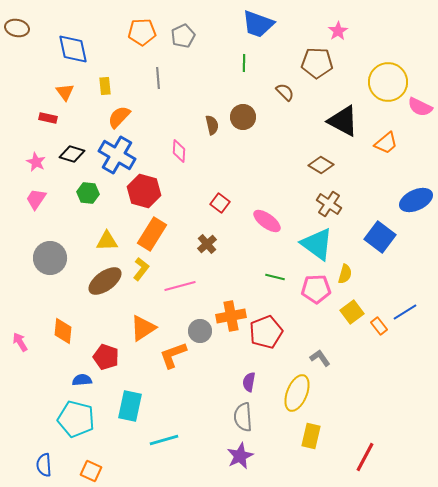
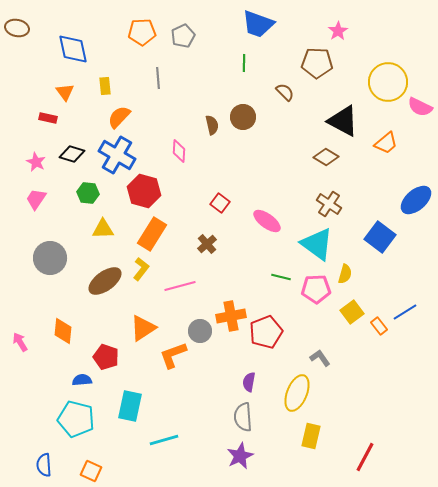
brown diamond at (321, 165): moved 5 px right, 8 px up
blue ellipse at (416, 200): rotated 16 degrees counterclockwise
yellow triangle at (107, 241): moved 4 px left, 12 px up
green line at (275, 277): moved 6 px right
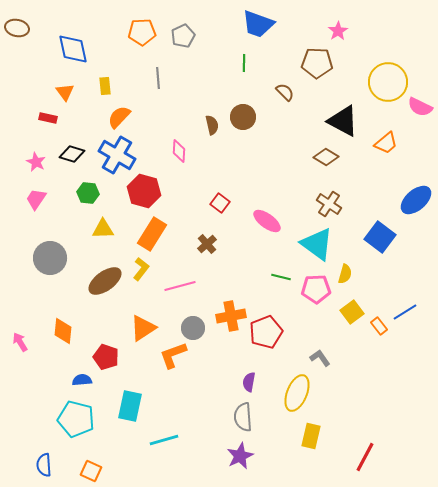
gray circle at (200, 331): moved 7 px left, 3 px up
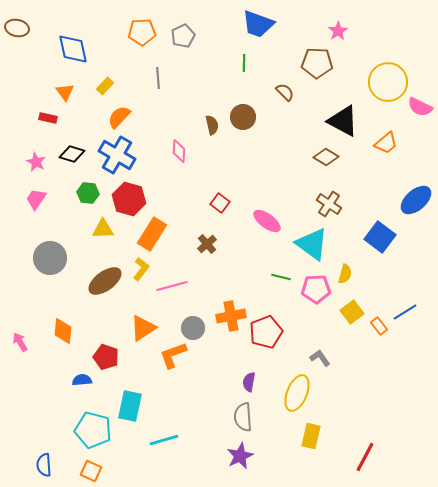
yellow rectangle at (105, 86): rotated 48 degrees clockwise
red hexagon at (144, 191): moved 15 px left, 8 px down
cyan triangle at (317, 244): moved 5 px left
pink line at (180, 286): moved 8 px left
cyan pentagon at (76, 419): moved 17 px right, 11 px down
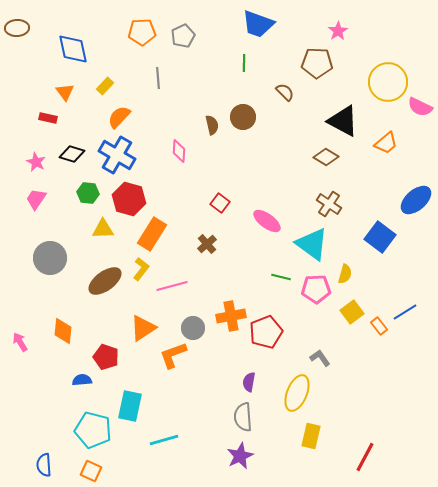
brown ellipse at (17, 28): rotated 15 degrees counterclockwise
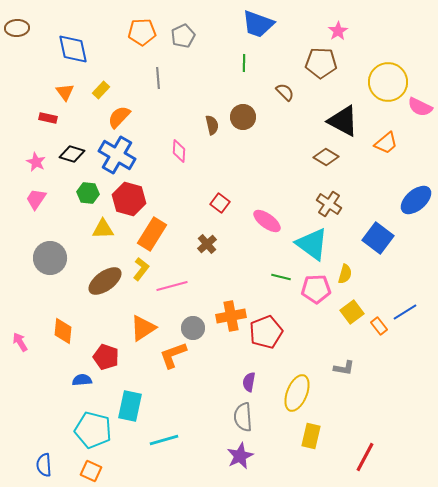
brown pentagon at (317, 63): moved 4 px right
yellow rectangle at (105, 86): moved 4 px left, 4 px down
blue square at (380, 237): moved 2 px left, 1 px down
gray L-shape at (320, 358): moved 24 px right, 10 px down; rotated 135 degrees clockwise
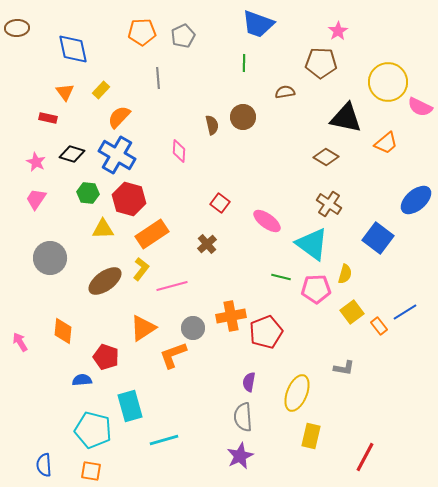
brown semicircle at (285, 92): rotated 54 degrees counterclockwise
black triangle at (343, 121): moved 3 px right, 3 px up; rotated 16 degrees counterclockwise
orange rectangle at (152, 234): rotated 24 degrees clockwise
cyan rectangle at (130, 406): rotated 28 degrees counterclockwise
orange square at (91, 471): rotated 15 degrees counterclockwise
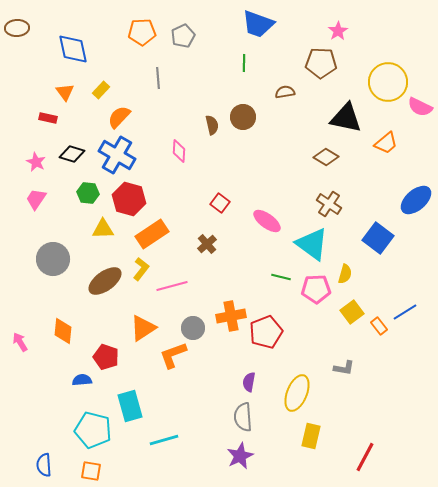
gray circle at (50, 258): moved 3 px right, 1 px down
